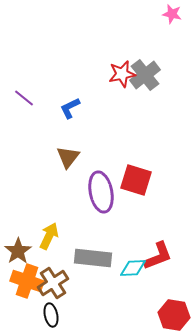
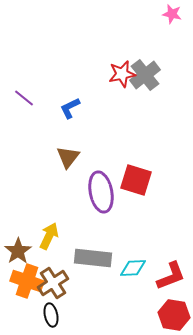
red L-shape: moved 13 px right, 20 px down
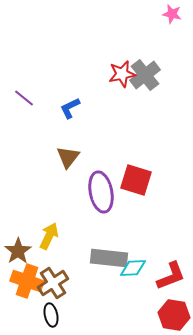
gray rectangle: moved 16 px right
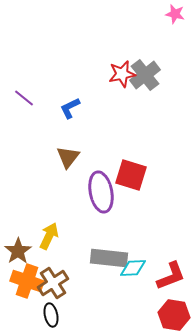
pink star: moved 3 px right
red square: moved 5 px left, 5 px up
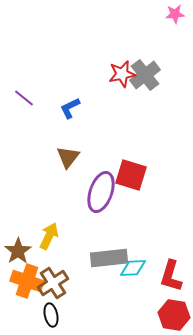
pink star: rotated 18 degrees counterclockwise
purple ellipse: rotated 30 degrees clockwise
gray rectangle: rotated 12 degrees counterclockwise
red L-shape: rotated 128 degrees clockwise
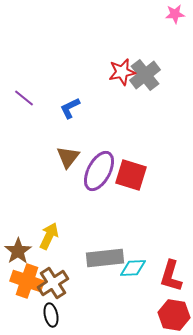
red star: moved 2 px up
purple ellipse: moved 2 px left, 21 px up; rotated 9 degrees clockwise
gray rectangle: moved 4 px left
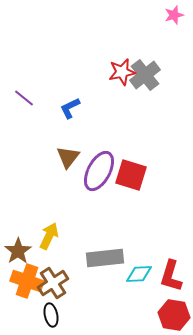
pink star: moved 1 px left, 1 px down; rotated 12 degrees counterclockwise
cyan diamond: moved 6 px right, 6 px down
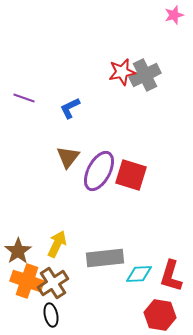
gray cross: rotated 12 degrees clockwise
purple line: rotated 20 degrees counterclockwise
yellow arrow: moved 8 px right, 8 px down
red hexagon: moved 14 px left
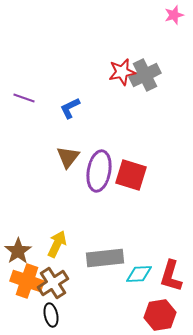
purple ellipse: rotated 18 degrees counterclockwise
red hexagon: rotated 20 degrees counterclockwise
